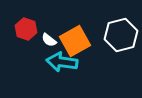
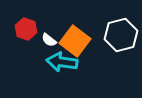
orange square: rotated 24 degrees counterclockwise
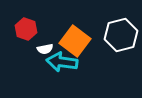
white semicircle: moved 4 px left, 9 px down; rotated 49 degrees counterclockwise
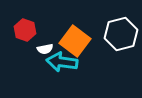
red hexagon: moved 1 px left, 1 px down
white hexagon: moved 1 px up
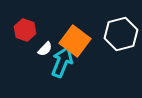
white semicircle: rotated 35 degrees counterclockwise
cyan arrow: rotated 104 degrees clockwise
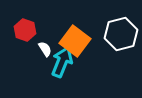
white semicircle: rotated 77 degrees counterclockwise
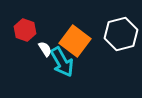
cyan arrow: rotated 128 degrees clockwise
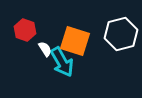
orange square: rotated 20 degrees counterclockwise
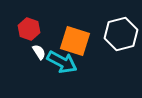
red hexagon: moved 4 px right, 1 px up
white semicircle: moved 6 px left, 3 px down
cyan arrow: rotated 32 degrees counterclockwise
